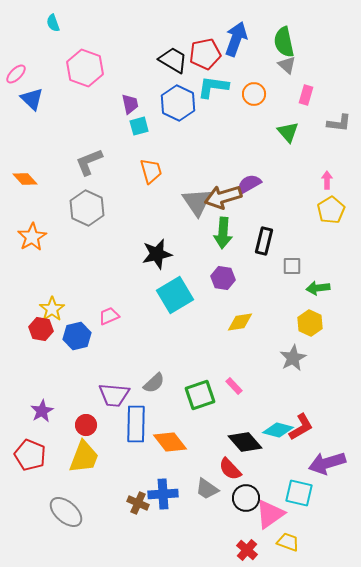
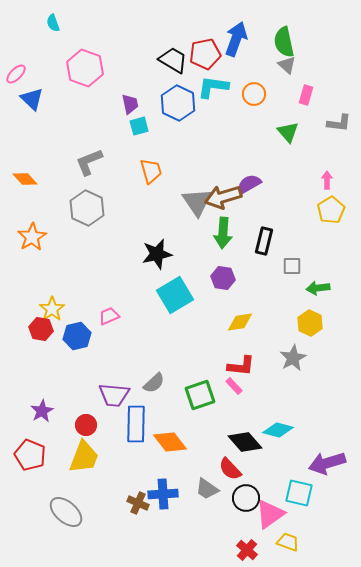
red L-shape at (301, 427): moved 60 px left, 61 px up; rotated 36 degrees clockwise
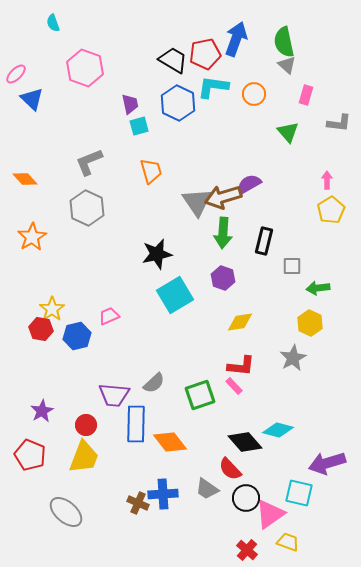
purple hexagon at (223, 278): rotated 10 degrees clockwise
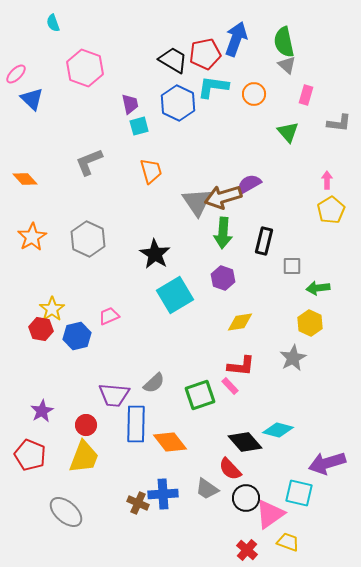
gray hexagon at (87, 208): moved 1 px right, 31 px down
black star at (157, 254): moved 2 px left; rotated 28 degrees counterclockwise
pink rectangle at (234, 386): moved 4 px left
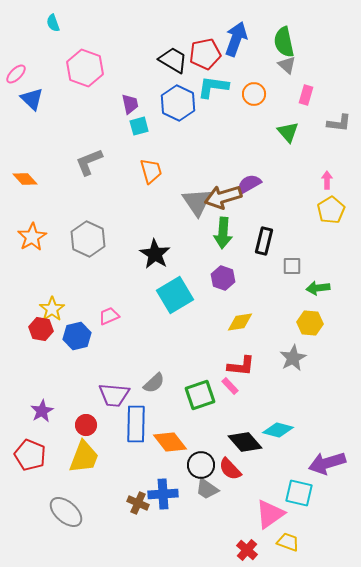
yellow hexagon at (310, 323): rotated 20 degrees counterclockwise
black circle at (246, 498): moved 45 px left, 33 px up
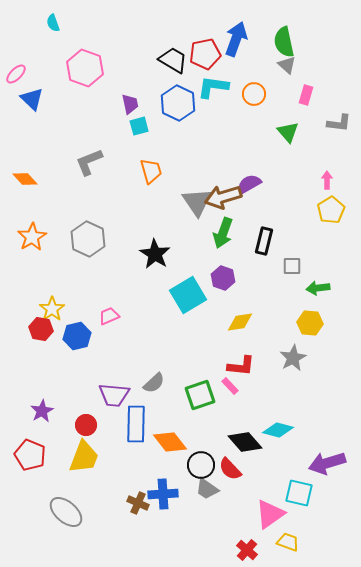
green arrow at (223, 233): rotated 16 degrees clockwise
cyan square at (175, 295): moved 13 px right
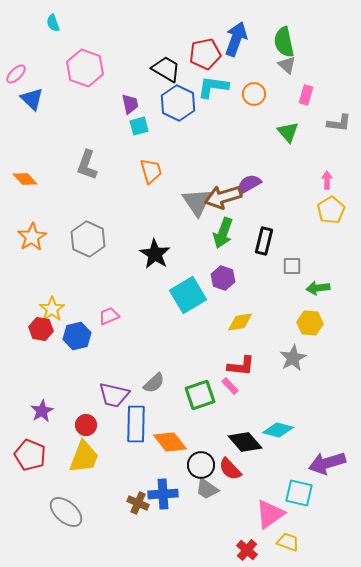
black trapezoid at (173, 60): moved 7 px left, 9 px down
gray L-shape at (89, 162): moved 2 px left, 3 px down; rotated 48 degrees counterclockwise
purple trapezoid at (114, 395): rotated 8 degrees clockwise
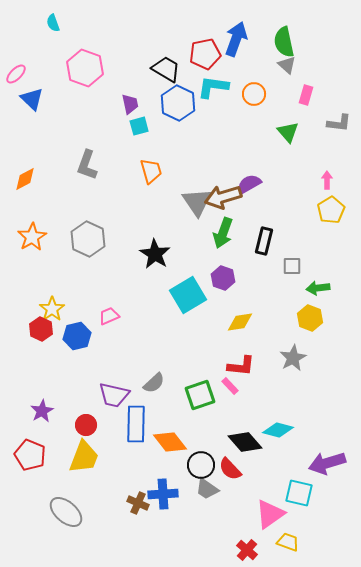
orange diamond at (25, 179): rotated 75 degrees counterclockwise
yellow hexagon at (310, 323): moved 5 px up; rotated 15 degrees clockwise
red hexagon at (41, 329): rotated 15 degrees clockwise
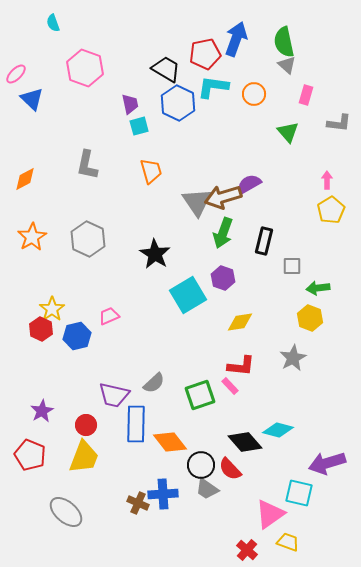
gray L-shape at (87, 165): rotated 8 degrees counterclockwise
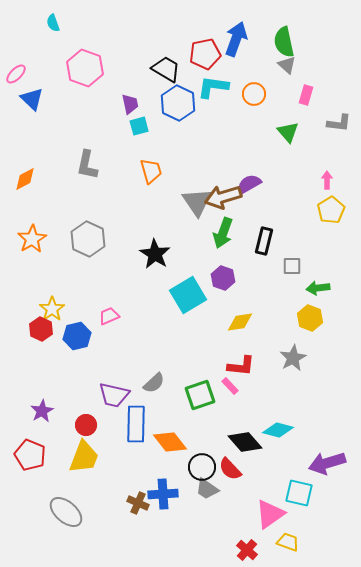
orange star at (32, 237): moved 2 px down
black circle at (201, 465): moved 1 px right, 2 px down
